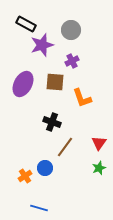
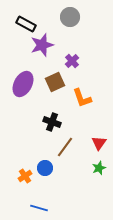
gray circle: moved 1 px left, 13 px up
purple cross: rotated 16 degrees counterclockwise
brown square: rotated 30 degrees counterclockwise
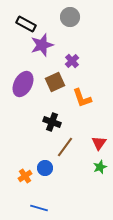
green star: moved 1 px right, 1 px up
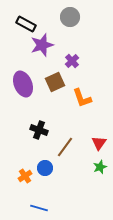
purple ellipse: rotated 50 degrees counterclockwise
black cross: moved 13 px left, 8 px down
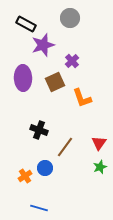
gray circle: moved 1 px down
purple star: moved 1 px right
purple ellipse: moved 6 px up; rotated 20 degrees clockwise
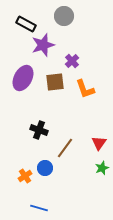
gray circle: moved 6 px left, 2 px up
purple ellipse: rotated 30 degrees clockwise
brown square: rotated 18 degrees clockwise
orange L-shape: moved 3 px right, 9 px up
brown line: moved 1 px down
green star: moved 2 px right, 1 px down
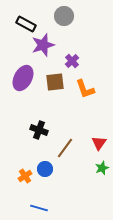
blue circle: moved 1 px down
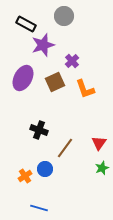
brown square: rotated 18 degrees counterclockwise
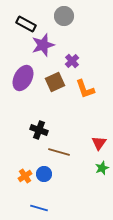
brown line: moved 6 px left, 4 px down; rotated 70 degrees clockwise
blue circle: moved 1 px left, 5 px down
